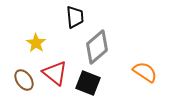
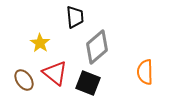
yellow star: moved 4 px right
orange semicircle: rotated 125 degrees counterclockwise
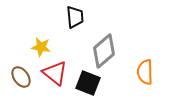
yellow star: moved 1 px right, 4 px down; rotated 24 degrees counterclockwise
gray diamond: moved 7 px right, 4 px down
brown ellipse: moved 3 px left, 3 px up
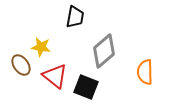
black trapezoid: rotated 15 degrees clockwise
red triangle: moved 3 px down
brown ellipse: moved 12 px up
black square: moved 2 px left, 4 px down
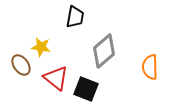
orange semicircle: moved 5 px right, 5 px up
red triangle: moved 1 px right, 2 px down
black square: moved 2 px down
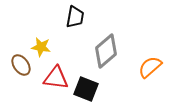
gray diamond: moved 2 px right
orange semicircle: rotated 50 degrees clockwise
red triangle: rotated 32 degrees counterclockwise
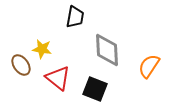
yellow star: moved 1 px right, 2 px down
gray diamond: moved 1 px right, 1 px up; rotated 52 degrees counterclockwise
orange semicircle: moved 1 px left, 1 px up; rotated 15 degrees counterclockwise
red triangle: moved 2 px right; rotated 32 degrees clockwise
black square: moved 9 px right
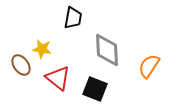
black trapezoid: moved 2 px left, 1 px down
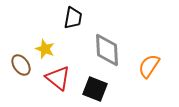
yellow star: moved 3 px right; rotated 12 degrees clockwise
